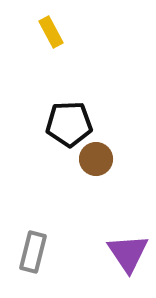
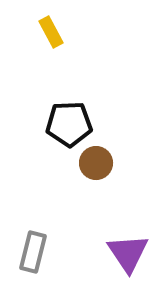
brown circle: moved 4 px down
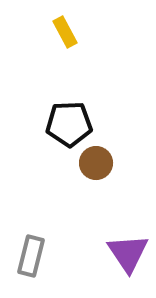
yellow rectangle: moved 14 px right
gray rectangle: moved 2 px left, 4 px down
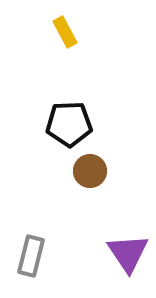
brown circle: moved 6 px left, 8 px down
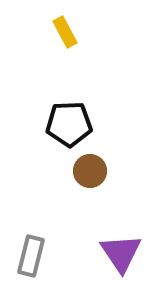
purple triangle: moved 7 px left
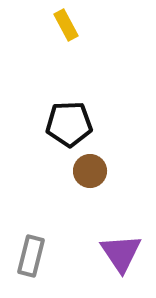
yellow rectangle: moved 1 px right, 7 px up
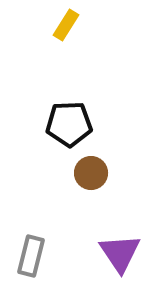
yellow rectangle: rotated 60 degrees clockwise
brown circle: moved 1 px right, 2 px down
purple triangle: moved 1 px left
